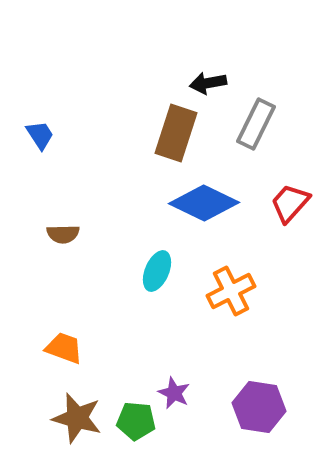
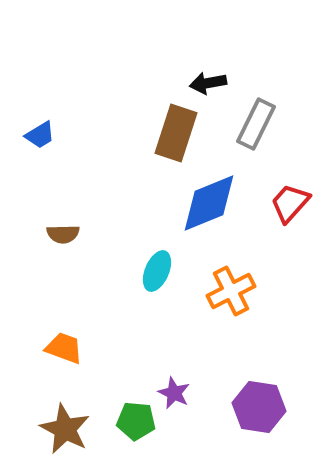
blue trapezoid: rotated 92 degrees clockwise
blue diamond: moved 5 px right; rotated 48 degrees counterclockwise
brown star: moved 12 px left, 11 px down; rotated 12 degrees clockwise
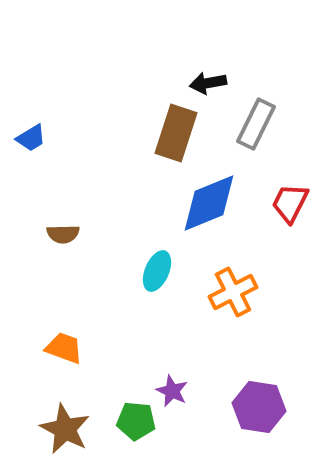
blue trapezoid: moved 9 px left, 3 px down
red trapezoid: rotated 15 degrees counterclockwise
orange cross: moved 2 px right, 1 px down
purple star: moved 2 px left, 2 px up
